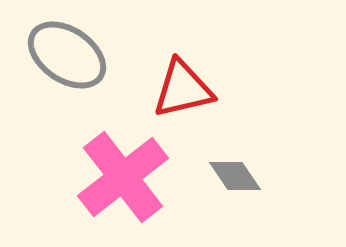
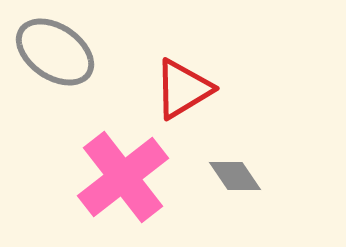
gray ellipse: moved 12 px left, 3 px up
red triangle: rotated 18 degrees counterclockwise
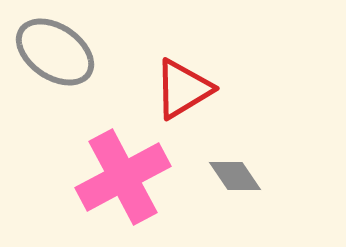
pink cross: rotated 10 degrees clockwise
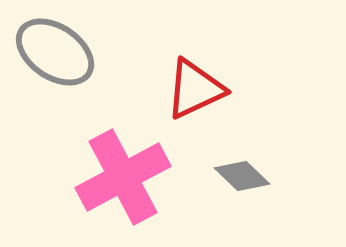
red triangle: moved 12 px right; rotated 6 degrees clockwise
gray diamond: moved 7 px right; rotated 12 degrees counterclockwise
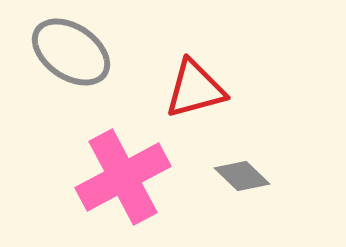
gray ellipse: moved 16 px right
red triangle: rotated 10 degrees clockwise
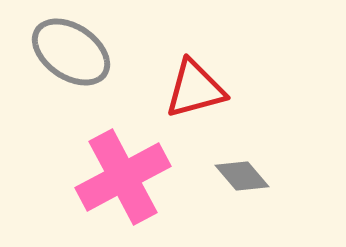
gray diamond: rotated 6 degrees clockwise
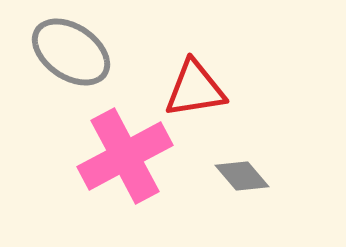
red triangle: rotated 6 degrees clockwise
pink cross: moved 2 px right, 21 px up
